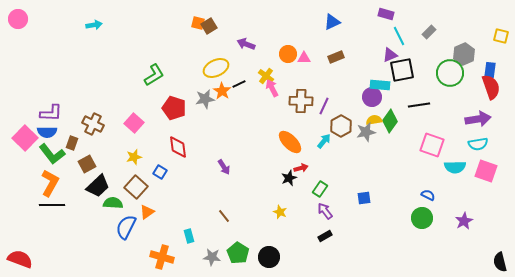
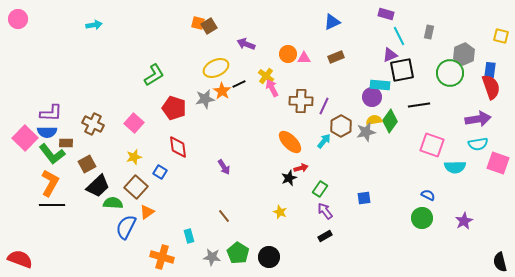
gray rectangle at (429, 32): rotated 32 degrees counterclockwise
brown rectangle at (72, 143): moved 6 px left; rotated 72 degrees clockwise
pink square at (486, 171): moved 12 px right, 8 px up
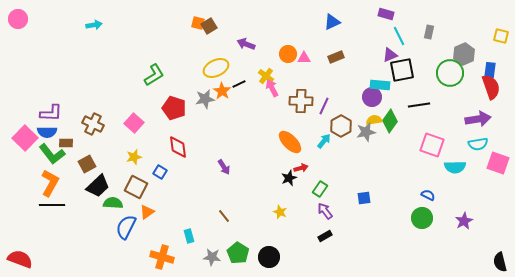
brown square at (136, 187): rotated 15 degrees counterclockwise
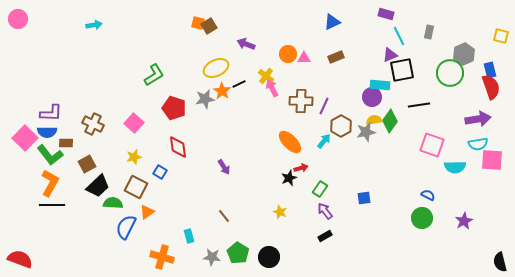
blue rectangle at (490, 70): rotated 21 degrees counterclockwise
green L-shape at (52, 154): moved 2 px left, 1 px down
pink square at (498, 163): moved 6 px left, 3 px up; rotated 15 degrees counterclockwise
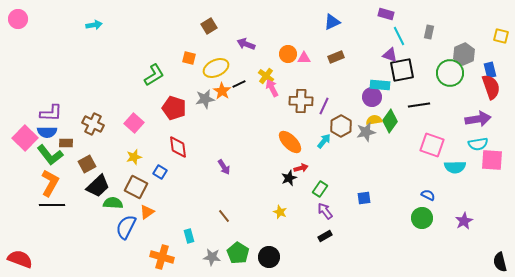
orange square at (198, 23): moved 9 px left, 35 px down
purple triangle at (390, 55): rotated 42 degrees clockwise
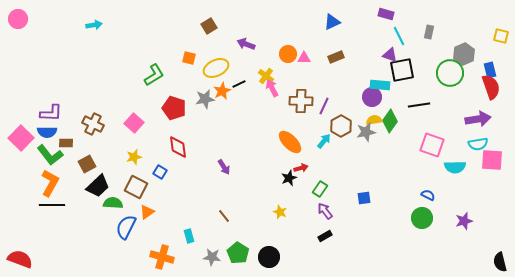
orange star at (222, 91): rotated 12 degrees clockwise
pink square at (25, 138): moved 4 px left
purple star at (464, 221): rotated 12 degrees clockwise
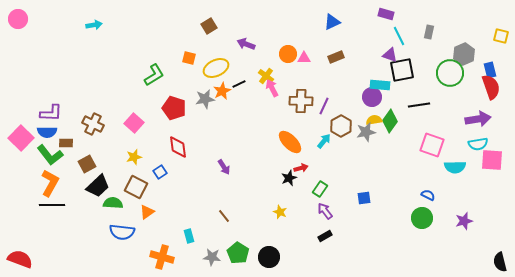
blue square at (160, 172): rotated 24 degrees clockwise
blue semicircle at (126, 227): moved 4 px left, 5 px down; rotated 110 degrees counterclockwise
